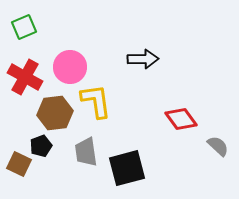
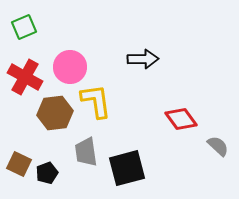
black pentagon: moved 6 px right, 27 px down
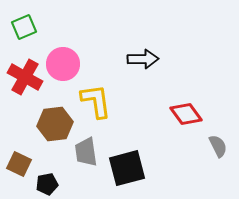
pink circle: moved 7 px left, 3 px up
brown hexagon: moved 11 px down
red diamond: moved 5 px right, 5 px up
gray semicircle: rotated 20 degrees clockwise
black pentagon: moved 11 px down; rotated 10 degrees clockwise
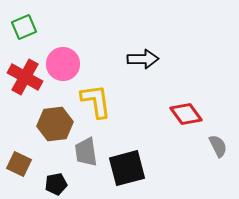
black pentagon: moved 9 px right
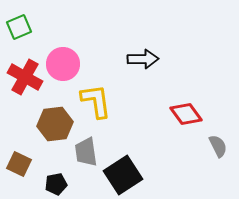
green square: moved 5 px left
black square: moved 4 px left, 7 px down; rotated 18 degrees counterclockwise
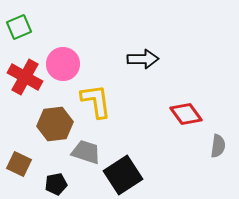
gray semicircle: rotated 35 degrees clockwise
gray trapezoid: rotated 116 degrees clockwise
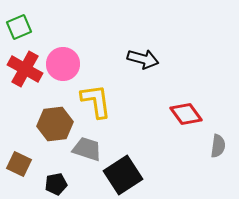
black arrow: rotated 16 degrees clockwise
red cross: moved 8 px up
gray trapezoid: moved 1 px right, 3 px up
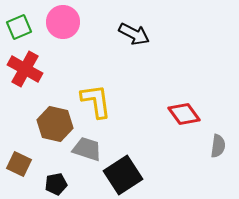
black arrow: moved 9 px left, 25 px up; rotated 12 degrees clockwise
pink circle: moved 42 px up
red diamond: moved 2 px left
brown hexagon: rotated 20 degrees clockwise
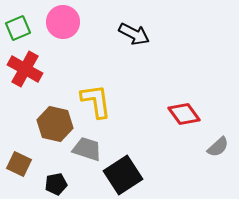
green square: moved 1 px left, 1 px down
gray semicircle: moved 1 px down; rotated 40 degrees clockwise
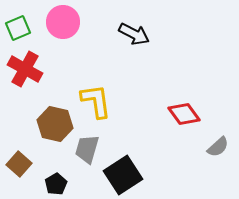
gray trapezoid: rotated 92 degrees counterclockwise
brown square: rotated 15 degrees clockwise
black pentagon: rotated 20 degrees counterclockwise
